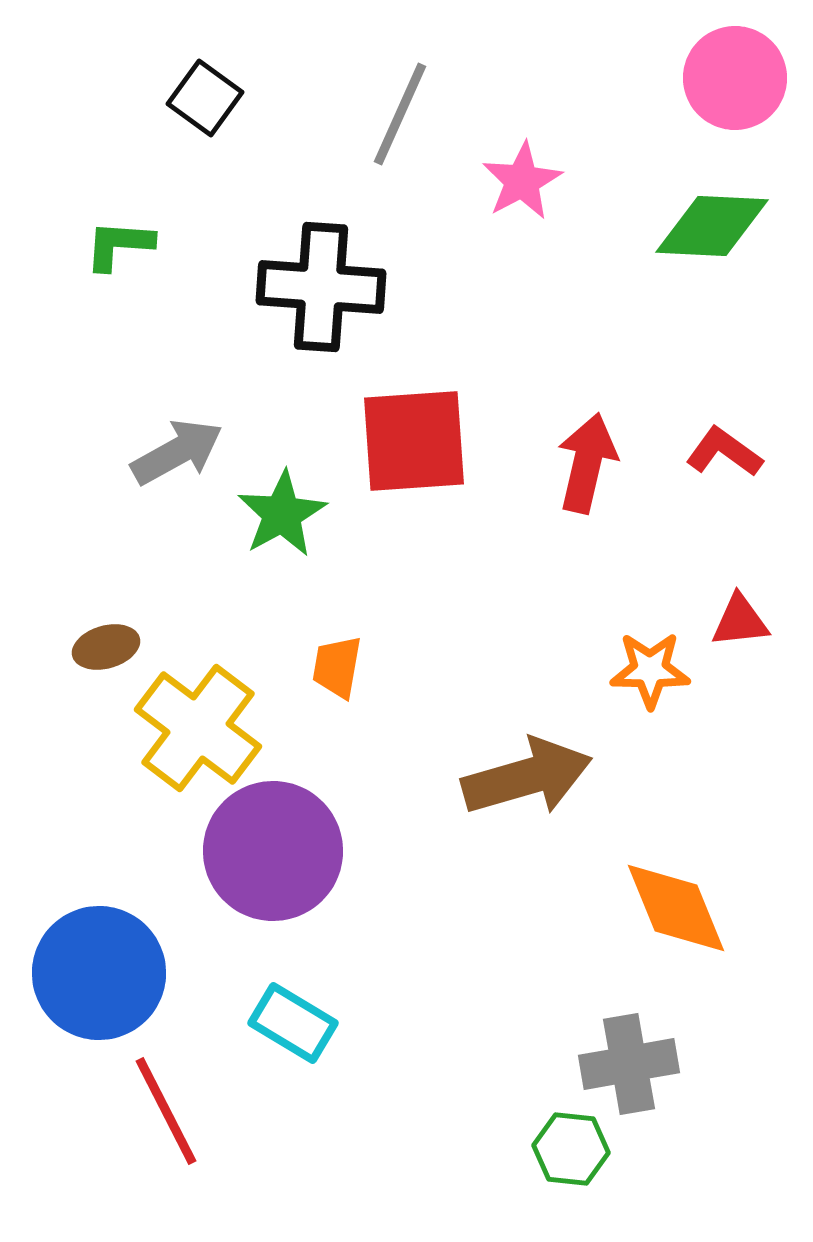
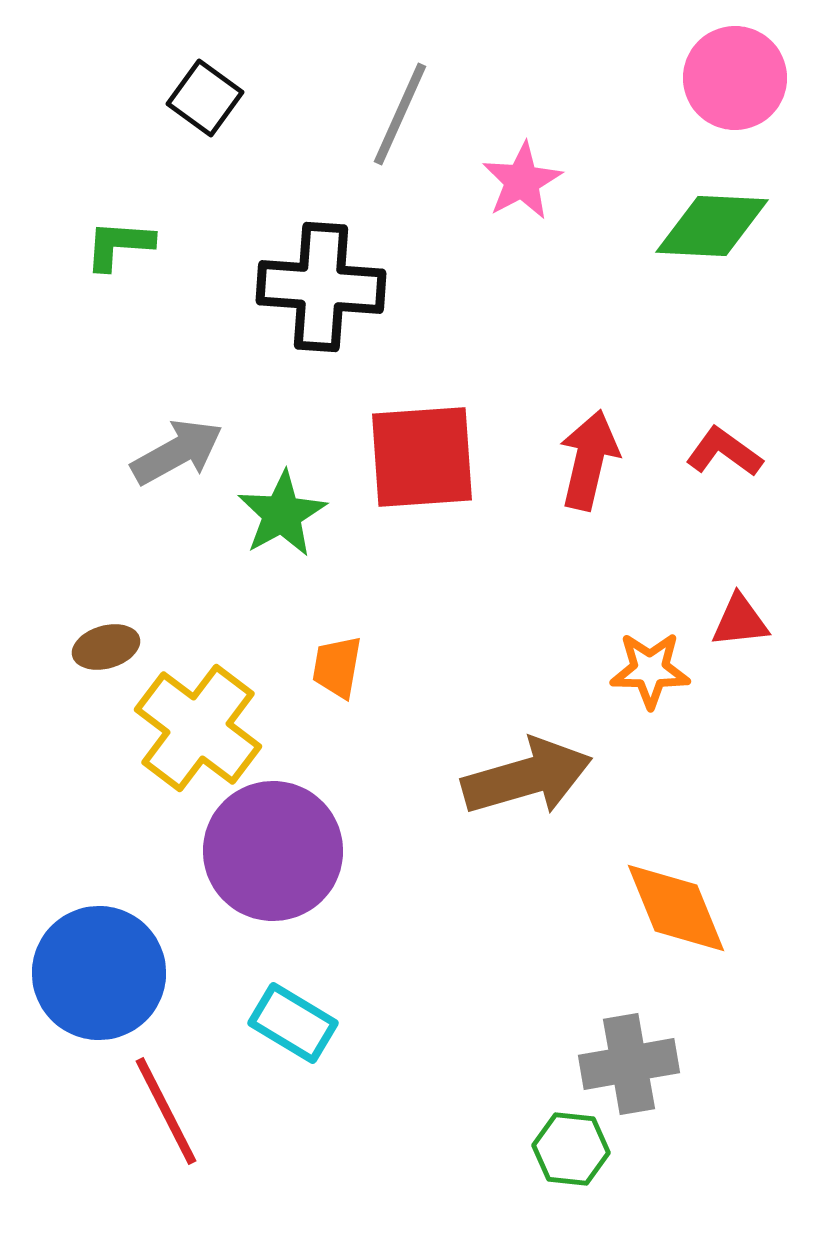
red square: moved 8 px right, 16 px down
red arrow: moved 2 px right, 3 px up
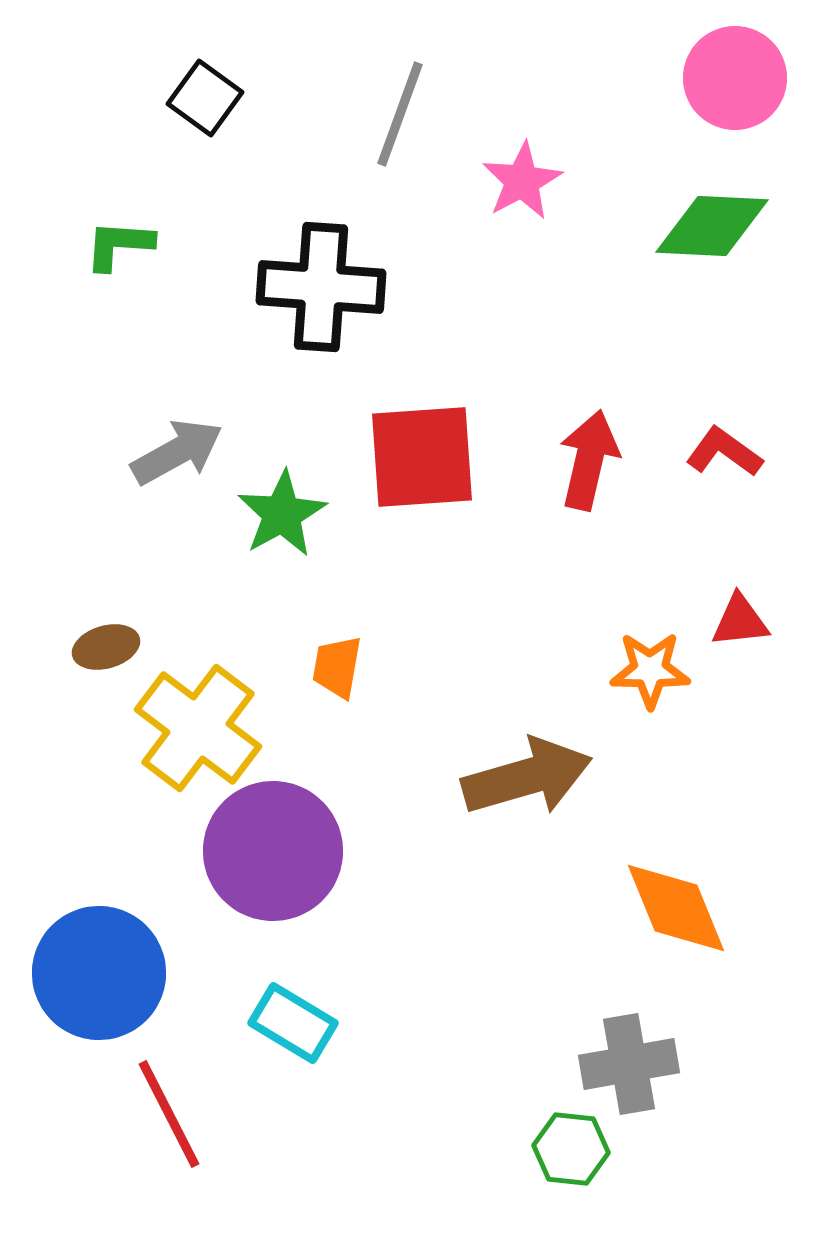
gray line: rotated 4 degrees counterclockwise
red line: moved 3 px right, 3 px down
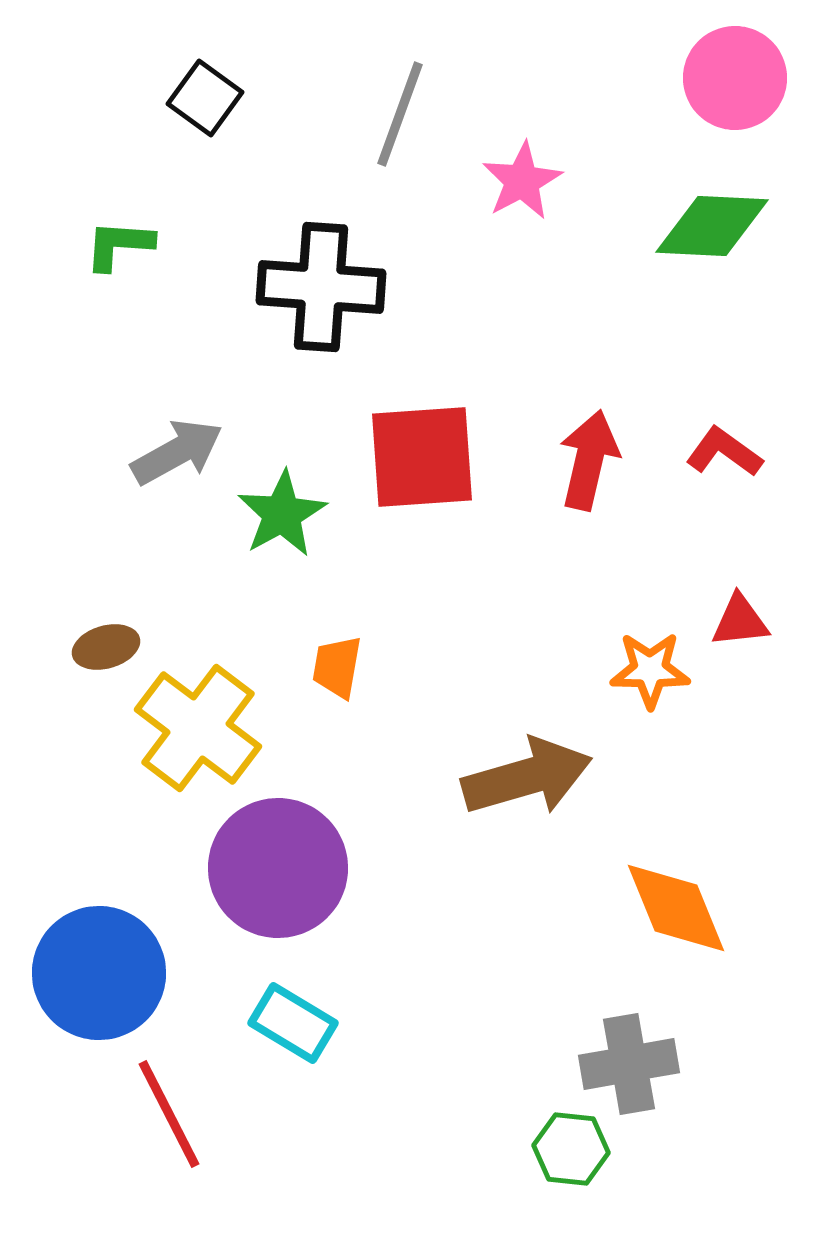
purple circle: moved 5 px right, 17 px down
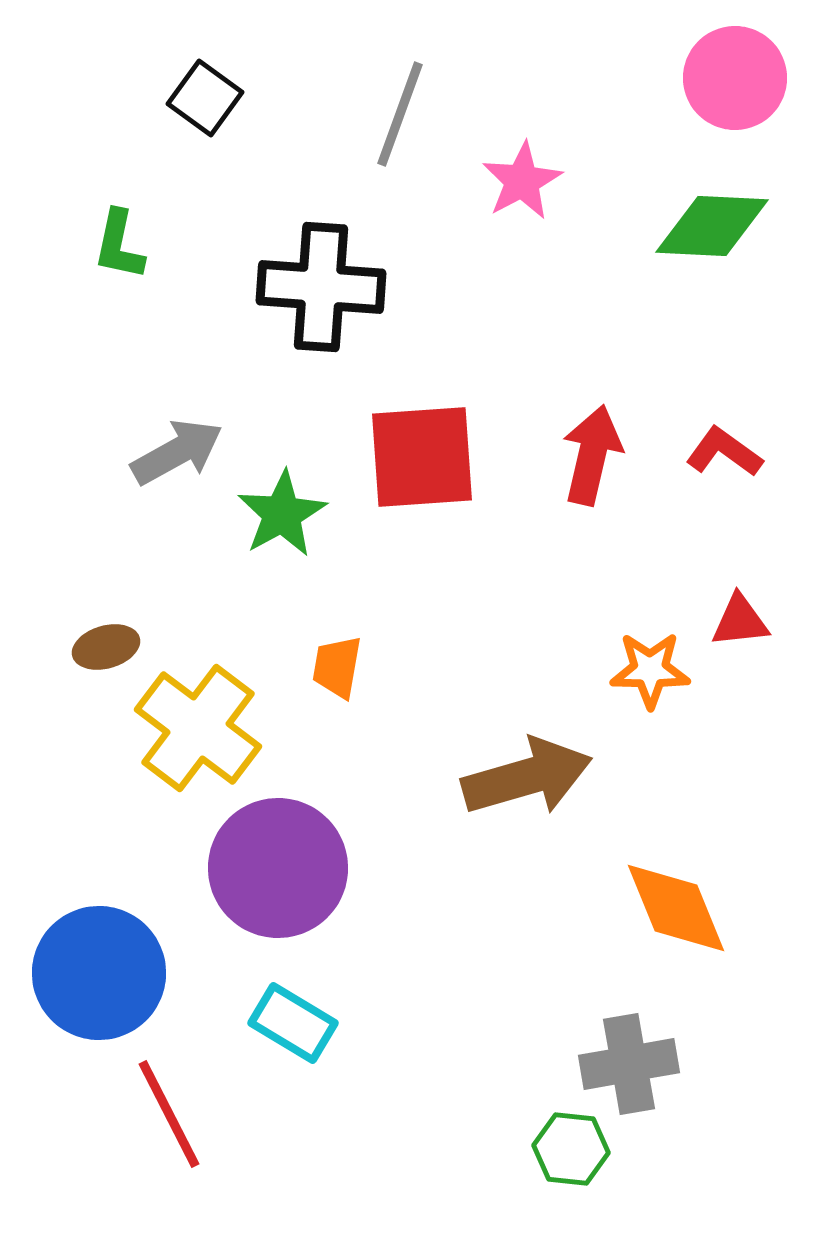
green L-shape: rotated 82 degrees counterclockwise
red arrow: moved 3 px right, 5 px up
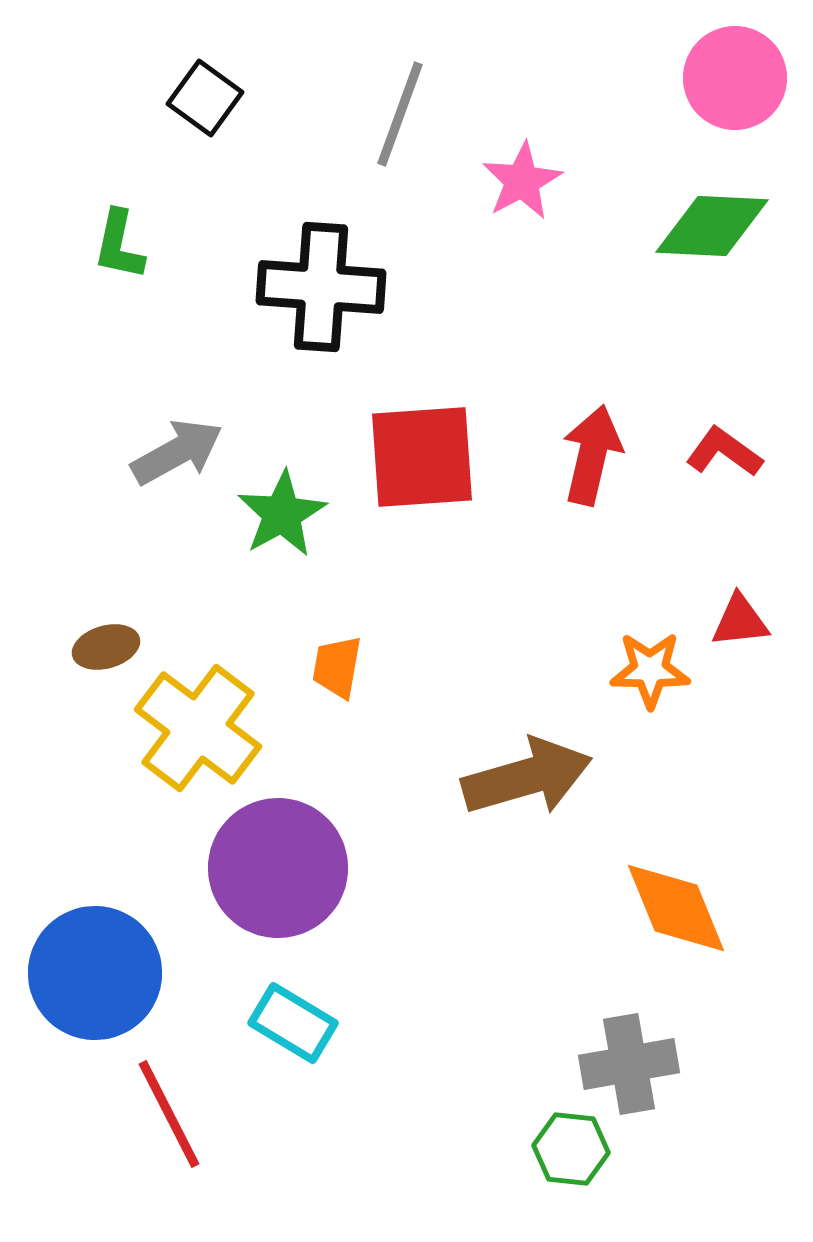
blue circle: moved 4 px left
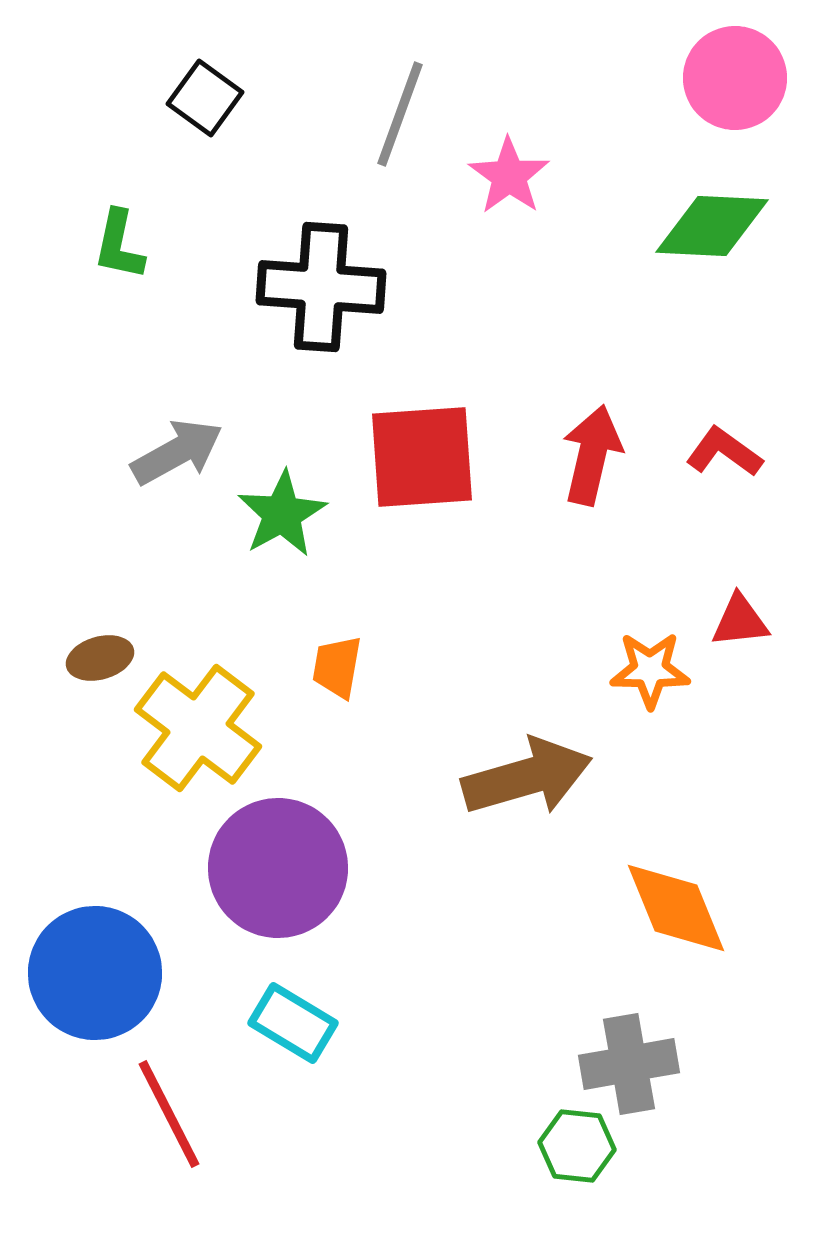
pink star: moved 13 px left, 5 px up; rotated 8 degrees counterclockwise
brown ellipse: moved 6 px left, 11 px down
green hexagon: moved 6 px right, 3 px up
